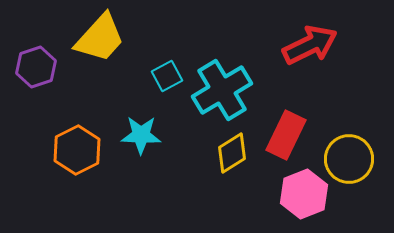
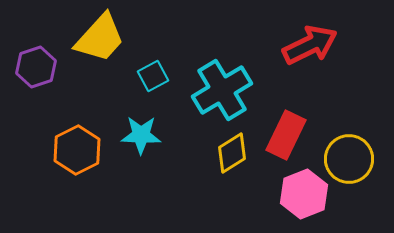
cyan square: moved 14 px left
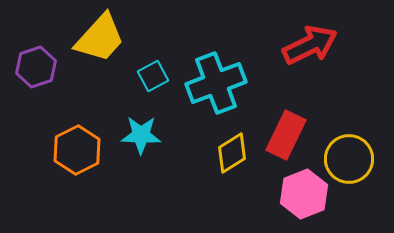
cyan cross: moved 6 px left, 7 px up; rotated 10 degrees clockwise
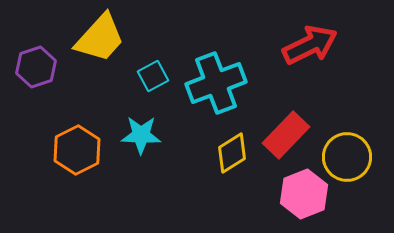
red rectangle: rotated 18 degrees clockwise
yellow circle: moved 2 px left, 2 px up
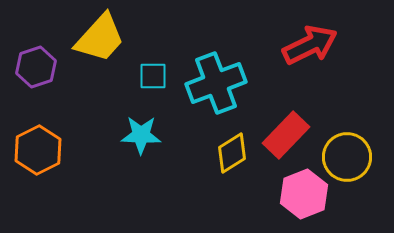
cyan square: rotated 28 degrees clockwise
orange hexagon: moved 39 px left
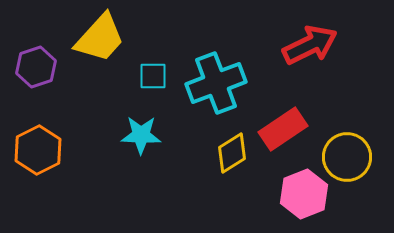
red rectangle: moved 3 px left, 6 px up; rotated 12 degrees clockwise
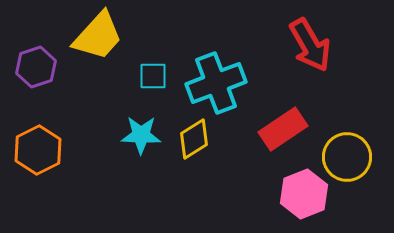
yellow trapezoid: moved 2 px left, 2 px up
red arrow: rotated 86 degrees clockwise
yellow diamond: moved 38 px left, 14 px up
